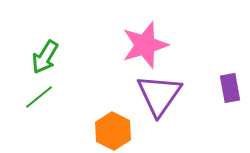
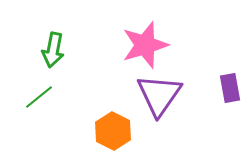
green arrow: moved 8 px right, 7 px up; rotated 20 degrees counterclockwise
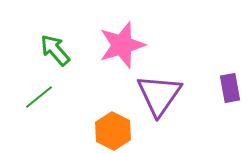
pink star: moved 23 px left
green arrow: moved 2 px right; rotated 128 degrees clockwise
